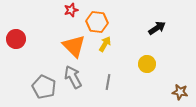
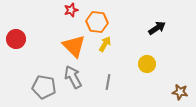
gray pentagon: rotated 15 degrees counterclockwise
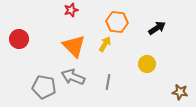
orange hexagon: moved 20 px right
red circle: moved 3 px right
gray arrow: rotated 40 degrees counterclockwise
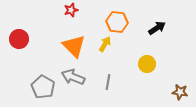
gray pentagon: moved 1 px left; rotated 20 degrees clockwise
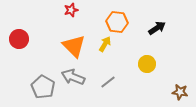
gray line: rotated 42 degrees clockwise
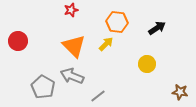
red circle: moved 1 px left, 2 px down
yellow arrow: moved 1 px right; rotated 14 degrees clockwise
gray arrow: moved 1 px left, 1 px up
gray line: moved 10 px left, 14 px down
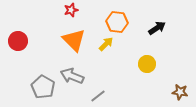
orange triangle: moved 6 px up
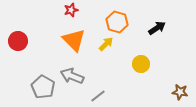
orange hexagon: rotated 10 degrees clockwise
yellow circle: moved 6 px left
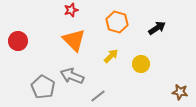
yellow arrow: moved 5 px right, 12 px down
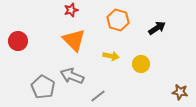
orange hexagon: moved 1 px right, 2 px up
yellow arrow: rotated 56 degrees clockwise
